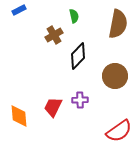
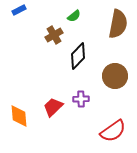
green semicircle: rotated 64 degrees clockwise
purple cross: moved 1 px right, 1 px up
red trapezoid: rotated 20 degrees clockwise
red semicircle: moved 6 px left
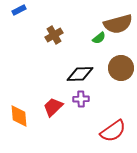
green semicircle: moved 25 px right, 22 px down
brown semicircle: rotated 64 degrees clockwise
black diamond: moved 2 px right, 18 px down; rotated 44 degrees clockwise
brown circle: moved 6 px right, 8 px up
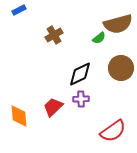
black diamond: rotated 24 degrees counterclockwise
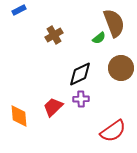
brown semicircle: moved 4 px left, 1 px up; rotated 96 degrees counterclockwise
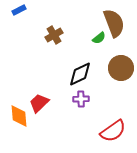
red trapezoid: moved 14 px left, 4 px up
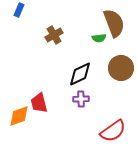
blue rectangle: rotated 40 degrees counterclockwise
green semicircle: rotated 32 degrees clockwise
red trapezoid: rotated 60 degrees counterclockwise
orange diamond: rotated 75 degrees clockwise
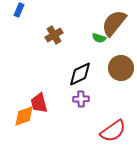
brown semicircle: rotated 120 degrees counterclockwise
green semicircle: rotated 24 degrees clockwise
orange diamond: moved 5 px right
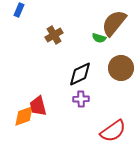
red trapezoid: moved 1 px left, 3 px down
